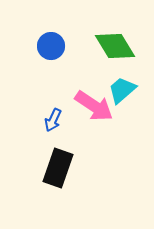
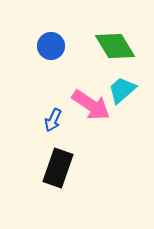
pink arrow: moved 3 px left, 1 px up
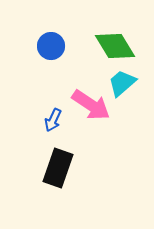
cyan trapezoid: moved 7 px up
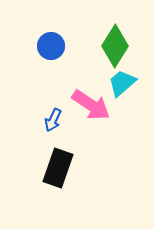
green diamond: rotated 63 degrees clockwise
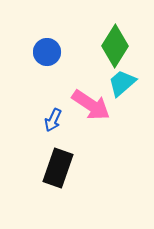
blue circle: moved 4 px left, 6 px down
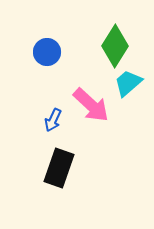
cyan trapezoid: moved 6 px right
pink arrow: rotated 9 degrees clockwise
black rectangle: moved 1 px right
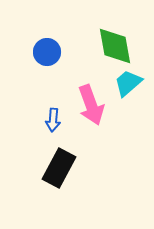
green diamond: rotated 42 degrees counterclockwise
pink arrow: rotated 27 degrees clockwise
blue arrow: rotated 20 degrees counterclockwise
black rectangle: rotated 9 degrees clockwise
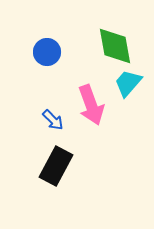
cyan trapezoid: rotated 8 degrees counterclockwise
blue arrow: rotated 50 degrees counterclockwise
black rectangle: moved 3 px left, 2 px up
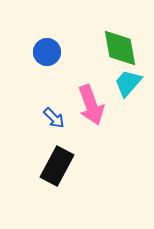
green diamond: moved 5 px right, 2 px down
blue arrow: moved 1 px right, 2 px up
black rectangle: moved 1 px right
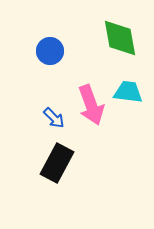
green diamond: moved 10 px up
blue circle: moved 3 px right, 1 px up
cyan trapezoid: moved 9 px down; rotated 56 degrees clockwise
black rectangle: moved 3 px up
